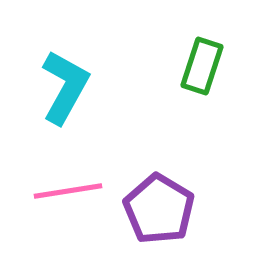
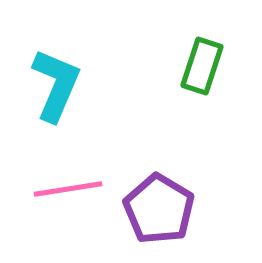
cyan L-shape: moved 9 px left, 2 px up; rotated 6 degrees counterclockwise
pink line: moved 2 px up
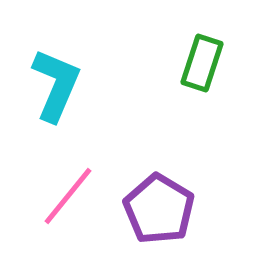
green rectangle: moved 3 px up
pink line: moved 7 px down; rotated 42 degrees counterclockwise
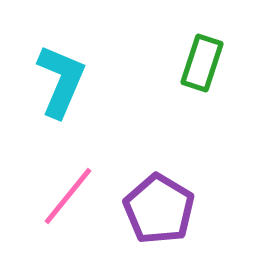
cyan L-shape: moved 5 px right, 4 px up
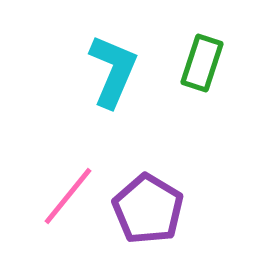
cyan L-shape: moved 52 px right, 10 px up
purple pentagon: moved 11 px left
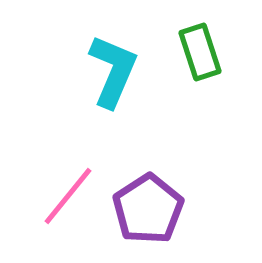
green rectangle: moved 2 px left, 11 px up; rotated 36 degrees counterclockwise
purple pentagon: rotated 8 degrees clockwise
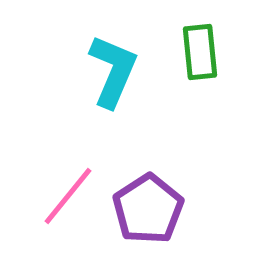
green rectangle: rotated 12 degrees clockwise
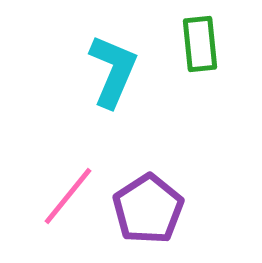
green rectangle: moved 8 px up
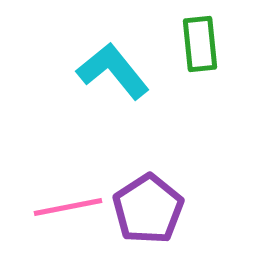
cyan L-shape: rotated 62 degrees counterclockwise
pink line: moved 11 px down; rotated 40 degrees clockwise
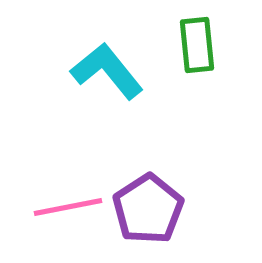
green rectangle: moved 3 px left, 1 px down
cyan L-shape: moved 6 px left
